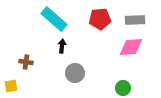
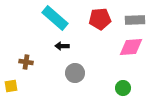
cyan rectangle: moved 1 px right, 1 px up
black arrow: rotated 96 degrees counterclockwise
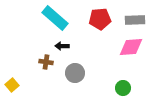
brown cross: moved 20 px right
yellow square: moved 1 px right, 1 px up; rotated 32 degrees counterclockwise
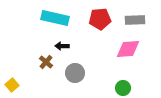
cyan rectangle: rotated 28 degrees counterclockwise
pink diamond: moved 3 px left, 2 px down
brown cross: rotated 32 degrees clockwise
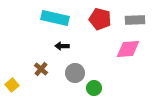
red pentagon: rotated 20 degrees clockwise
brown cross: moved 5 px left, 7 px down
green circle: moved 29 px left
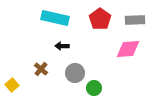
red pentagon: rotated 20 degrees clockwise
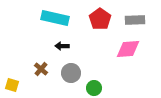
gray circle: moved 4 px left
yellow square: rotated 32 degrees counterclockwise
